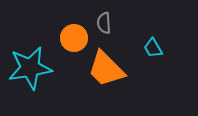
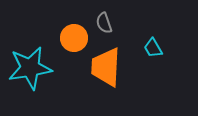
gray semicircle: rotated 15 degrees counterclockwise
orange trapezoid: moved 2 px up; rotated 48 degrees clockwise
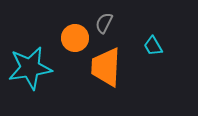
gray semicircle: rotated 45 degrees clockwise
orange circle: moved 1 px right
cyan trapezoid: moved 2 px up
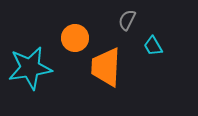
gray semicircle: moved 23 px right, 3 px up
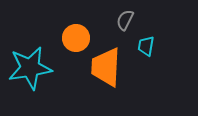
gray semicircle: moved 2 px left
orange circle: moved 1 px right
cyan trapezoid: moved 7 px left; rotated 40 degrees clockwise
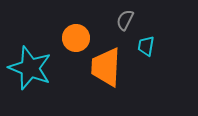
cyan star: rotated 30 degrees clockwise
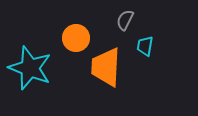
cyan trapezoid: moved 1 px left
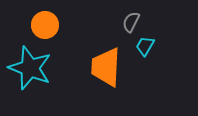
gray semicircle: moved 6 px right, 2 px down
orange circle: moved 31 px left, 13 px up
cyan trapezoid: rotated 20 degrees clockwise
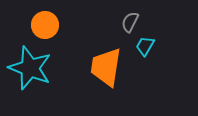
gray semicircle: moved 1 px left
orange trapezoid: rotated 6 degrees clockwise
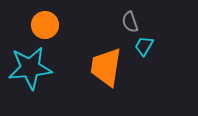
gray semicircle: rotated 45 degrees counterclockwise
cyan trapezoid: moved 1 px left
cyan star: rotated 27 degrees counterclockwise
